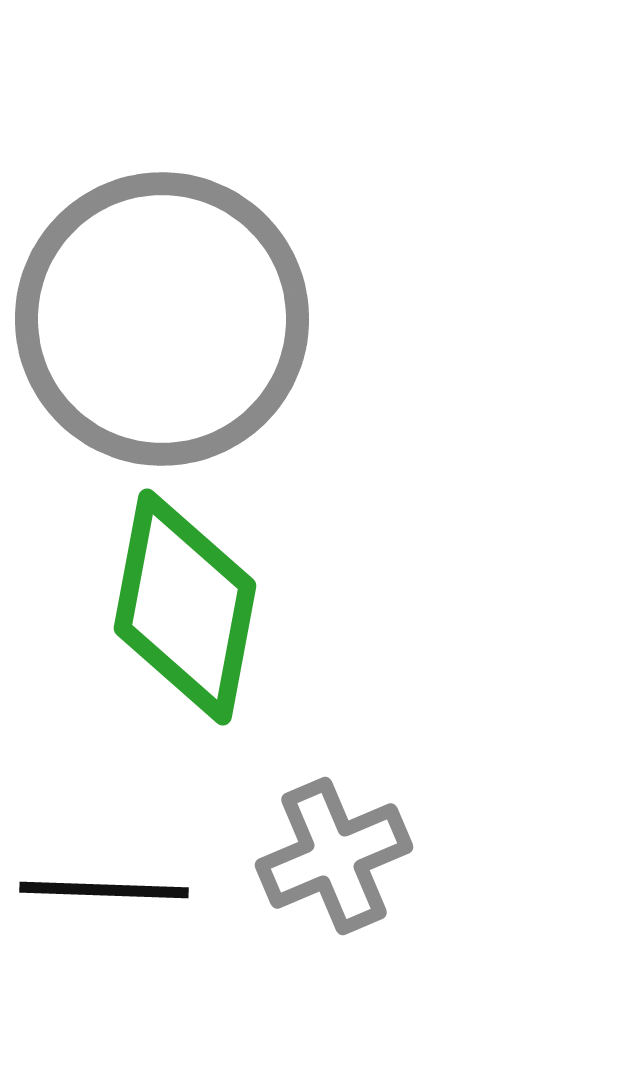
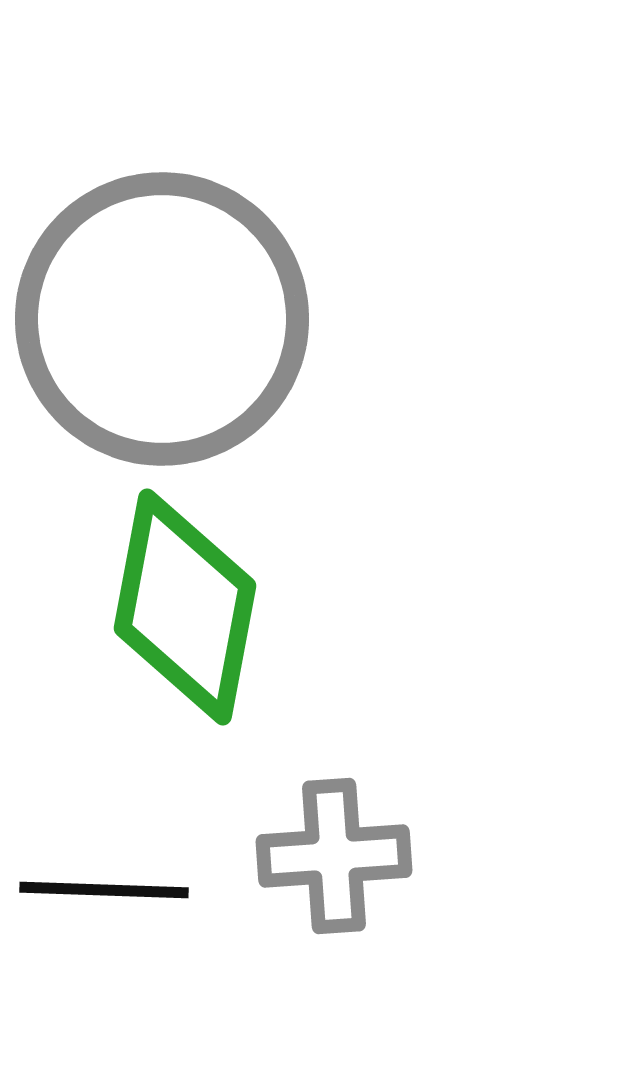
gray cross: rotated 19 degrees clockwise
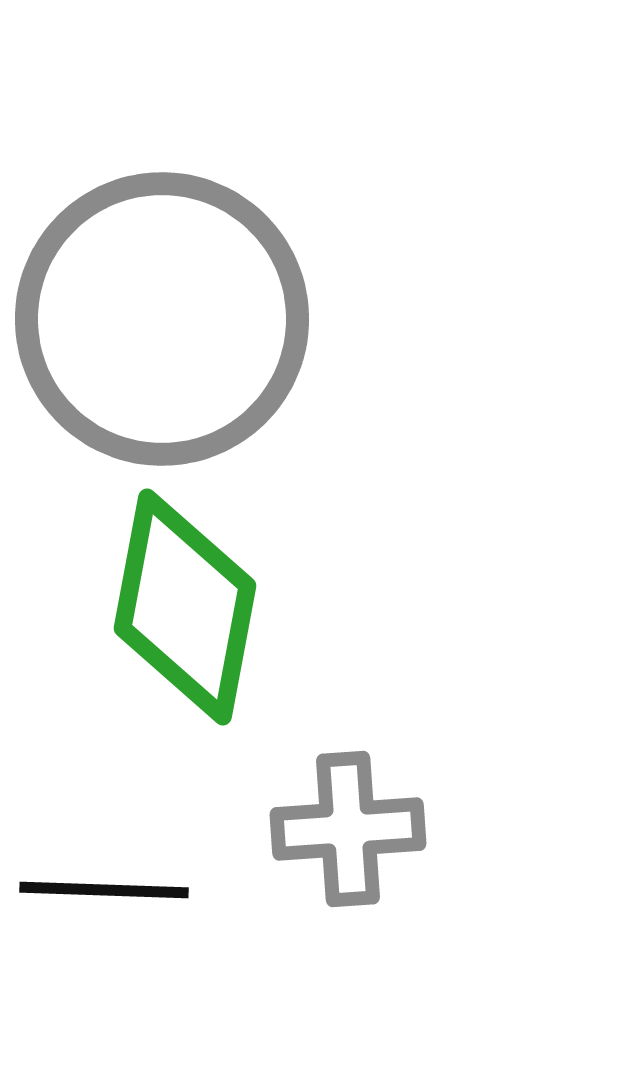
gray cross: moved 14 px right, 27 px up
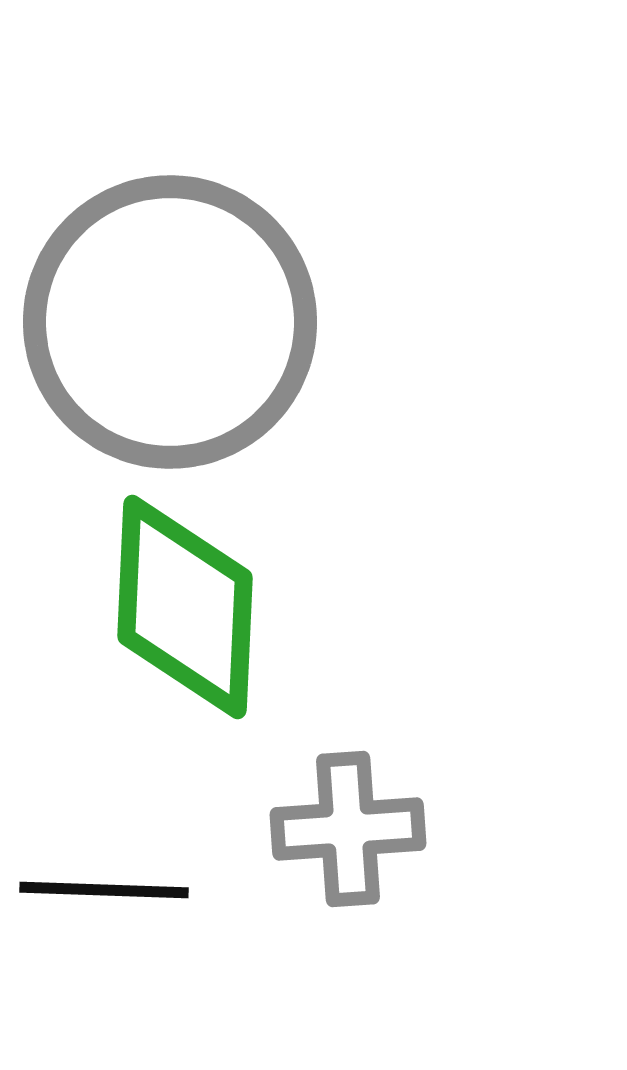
gray circle: moved 8 px right, 3 px down
green diamond: rotated 8 degrees counterclockwise
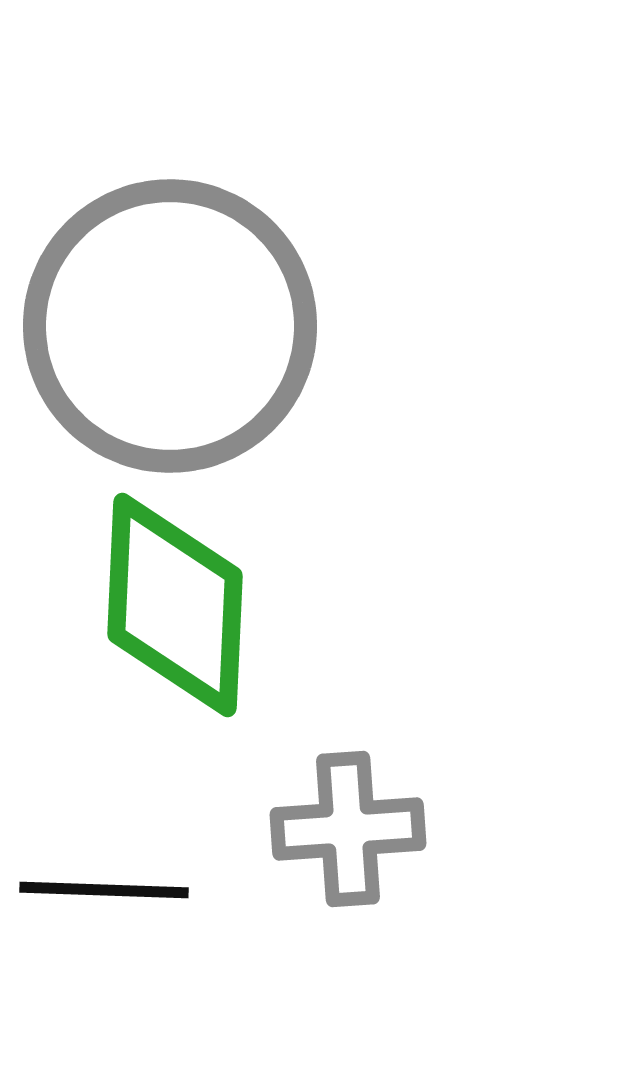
gray circle: moved 4 px down
green diamond: moved 10 px left, 2 px up
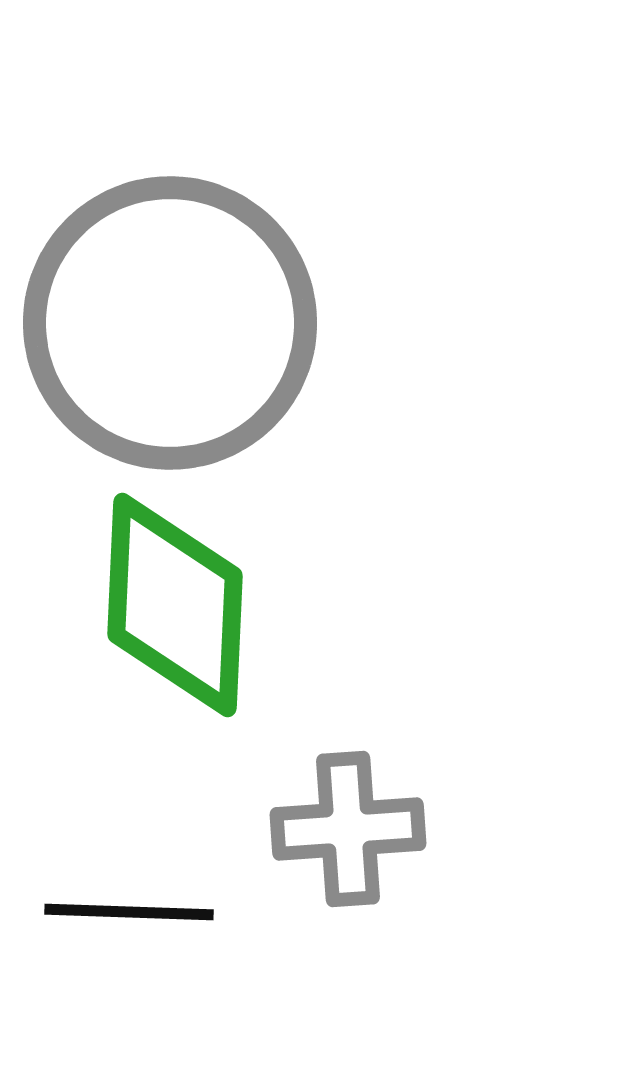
gray circle: moved 3 px up
black line: moved 25 px right, 22 px down
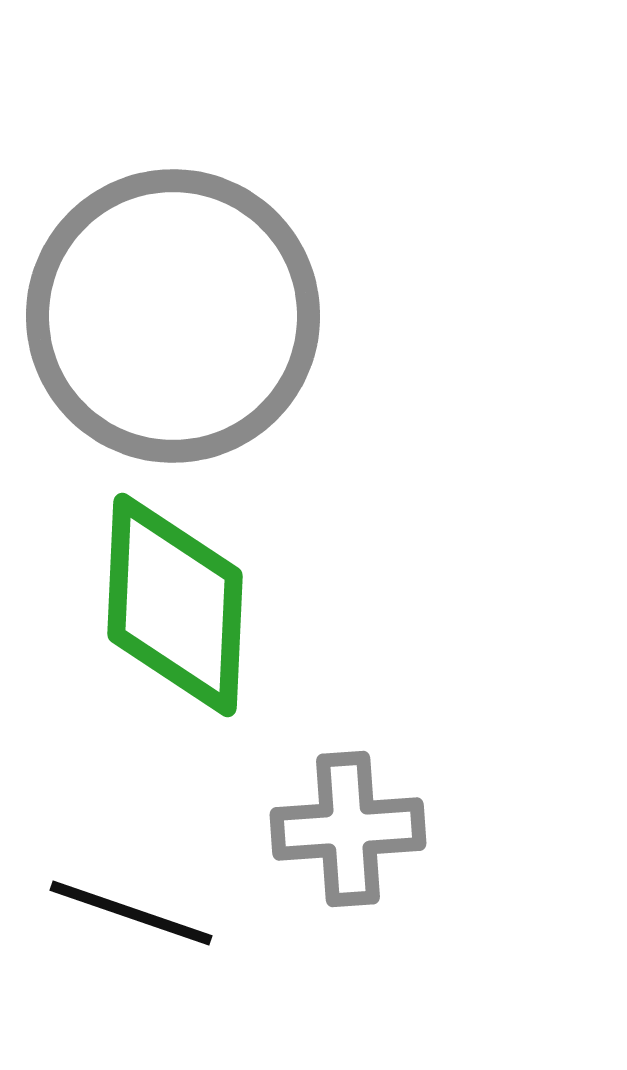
gray circle: moved 3 px right, 7 px up
black line: moved 2 px right, 1 px down; rotated 17 degrees clockwise
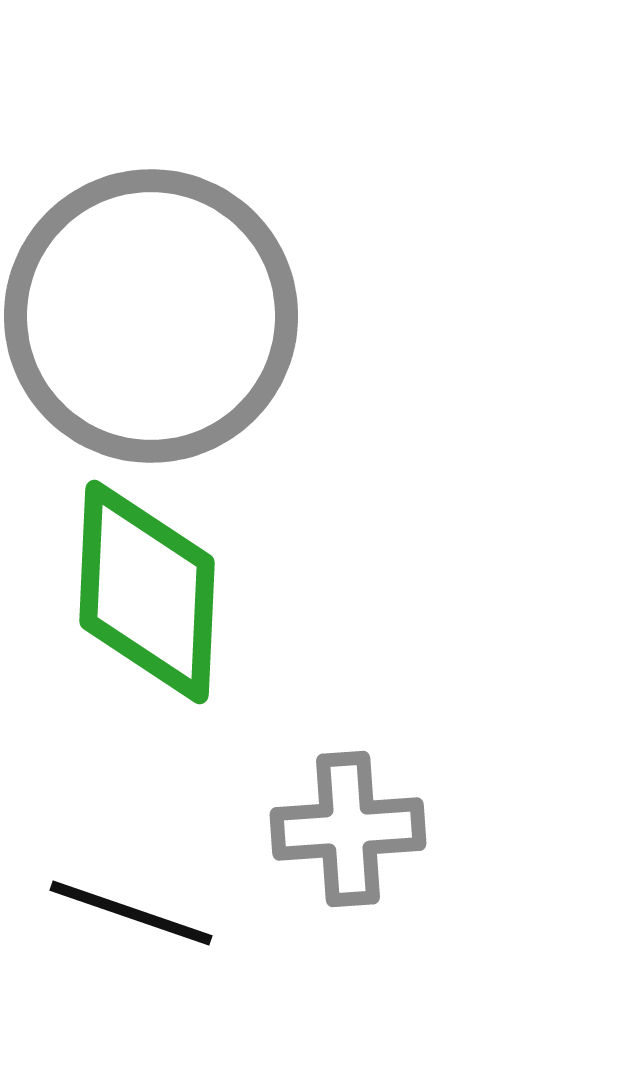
gray circle: moved 22 px left
green diamond: moved 28 px left, 13 px up
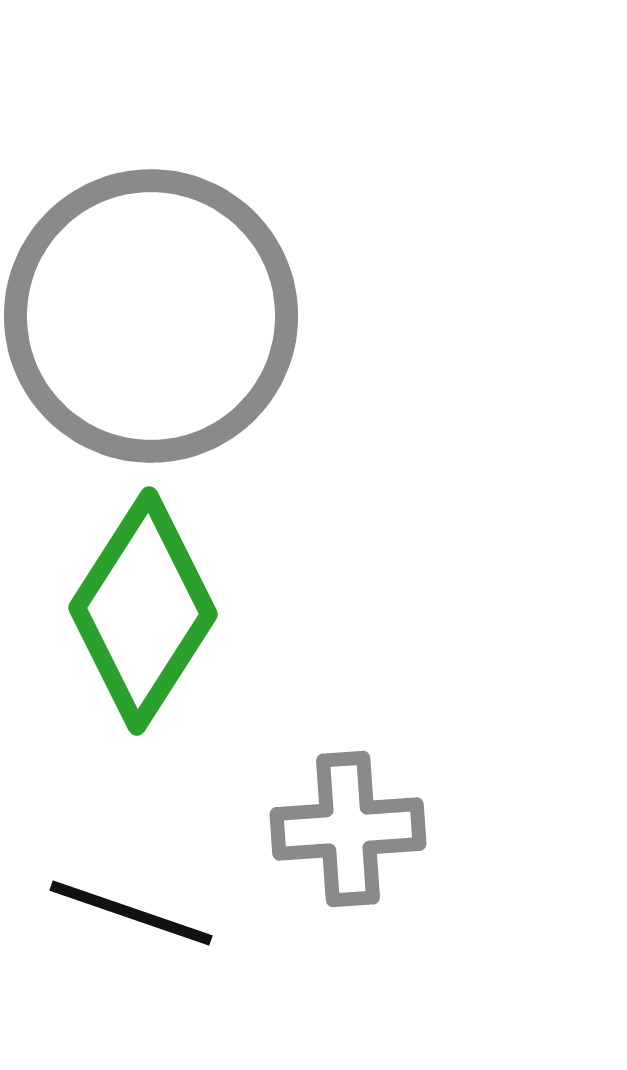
green diamond: moved 4 px left, 19 px down; rotated 30 degrees clockwise
